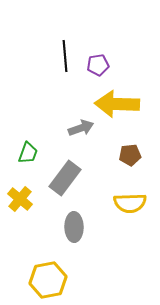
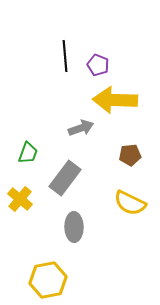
purple pentagon: rotated 30 degrees clockwise
yellow arrow: moved 2 px left, 4 px up
yellow semicircle: rotated 28 degrees clockwise
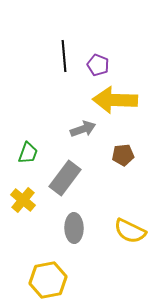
black line: moved 1 px left
gray arrow: moved 2 px right, 1 px down
brown pentagon: moved 7 px left
yellow cross: moved 3 px right, 1 px down
yellow semicircle: moved 28 px down
gray ellipse: moved 1 px down
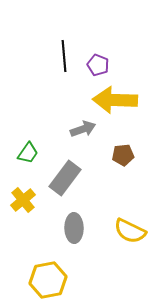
green trapezoid: rotated 15 degrees clockwise
yellow cross: rotated 10 degrees clockwise
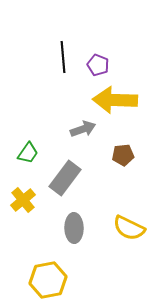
black line: moved 1 px left, 1 px down
yellow semicircle: moved 1 px left, 3 px up
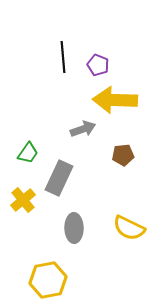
gray rectangle: moved 6 px left; rotated 12 degrees counterclockwise
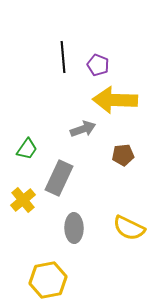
green trapezoid: moved 1 px left, 4 px up
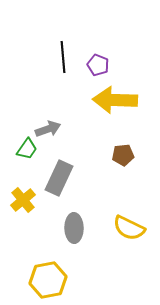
gray arrow: moved 35 px left
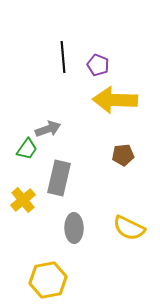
gray rectangle: rotated 12 degrees counterclockwise
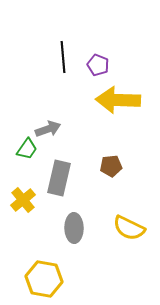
yellow arrow: moved 3 px right
brown pentagon: moved 12 px left, 11 px down
yellow hexagon: moved 4 px left, 1 px up; rotated 21 degrees clockwise
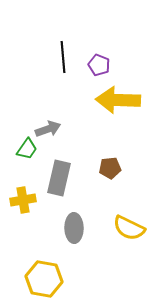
purple pentagon: moved 1 px right
brown pentagon: moved 1 px left, 2 px down
yellow cross: rotated 30 degrees clockwise
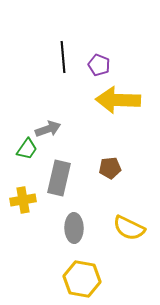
yellow hexagon: moved 38 px right
